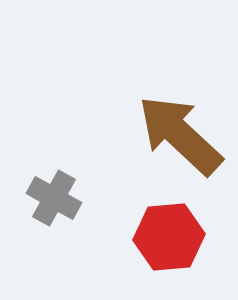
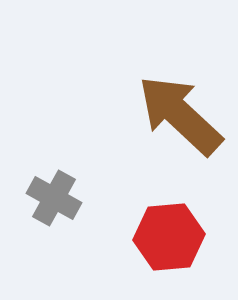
brown arrow: moved 20 px up
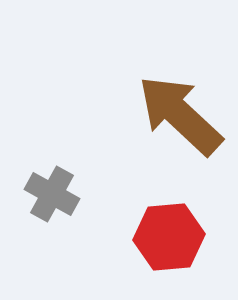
gray cross: moved 2 px left, 4 px up
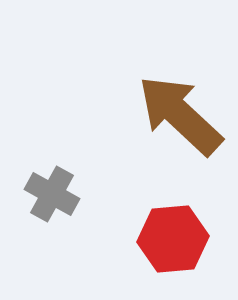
red hexagon: moved 4 px right, 2 px down
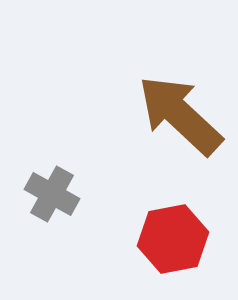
red hexagon: rotated 6 degrees counterclockwise
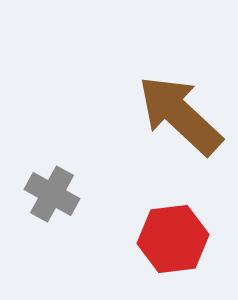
red hexagon: rotated 4 degrees clockwise
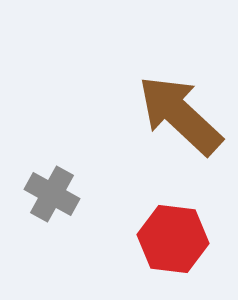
red hexagon: rotated 14 degrees clockwise
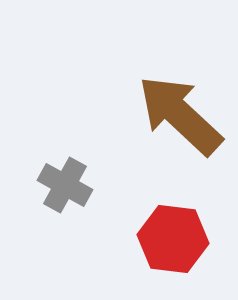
gray cross: moved 13 px right, 9 px up
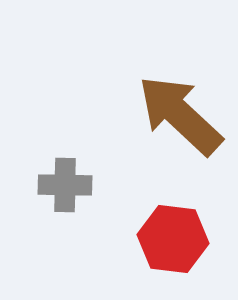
gray cross: rotated 28 degrees counterclockwise
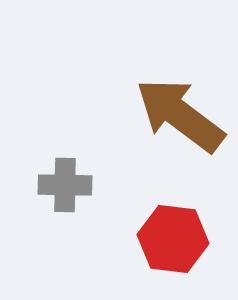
brown arrow: rotated 6 degrees counterclockwise
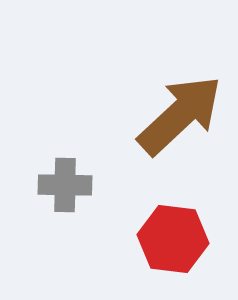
brown arrow: rotated 100 degrees clockwise
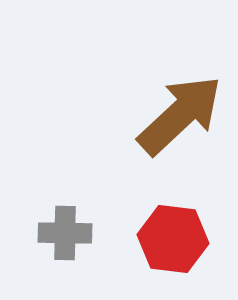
gray cross: moved 48 px down
